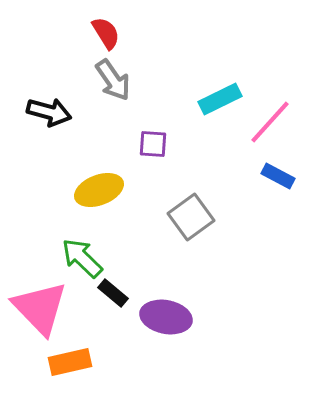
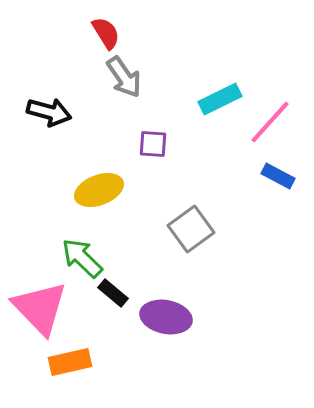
gray arrow: moved 11 px right, 3 px up
gray square: moved 12 px down
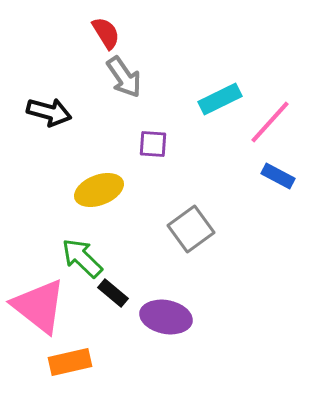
pink triangle: moved 1 px left, 2 px up; rotated 8 degrees counterclockwise
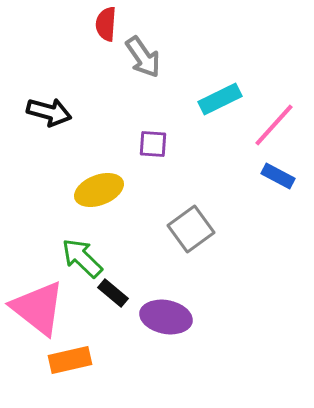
red semicircle: moved 9 px up; rotated 144 degrees counterclockwise
gray arrow: moved 19 px right, 20 px up
pink line: moved 4 px right, 3 px down
pink triangle: moved 1 px left, 2 px down
orange rectangle: moved 2 px up
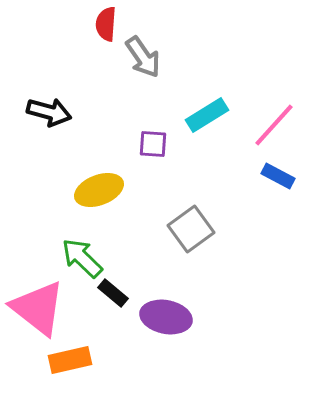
cyan rectangle: moved 13 px left, 16 px down; rotated 6 degrees counterclockwise
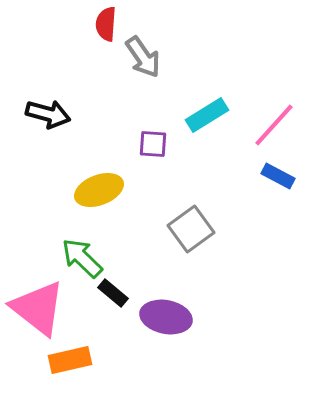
black arrow: moved 1 px left, 2 px down
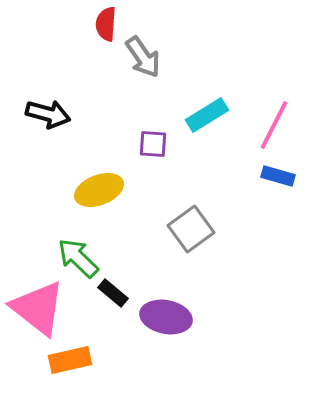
pink line: rotated 15 degrees counterclockwise
blue rectangle: rotated 12 degrees counterclockwise
green arrow: moved 4 px left
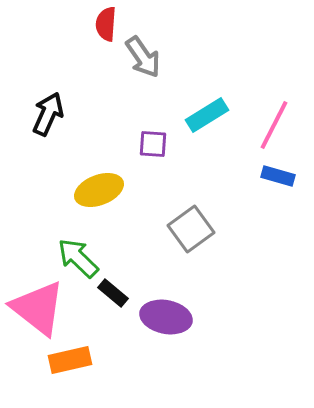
black arrow: rotated 81 degrees counterclockwise
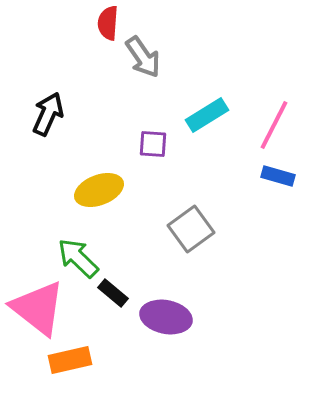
red semicircle: moved 2 px right, 1 px up
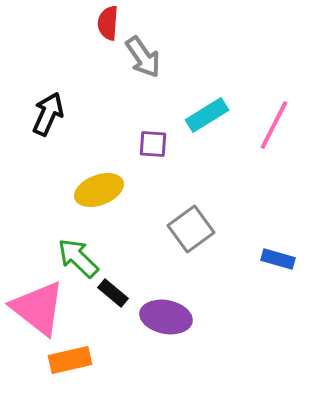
blue rectangle: moved 83 px down
